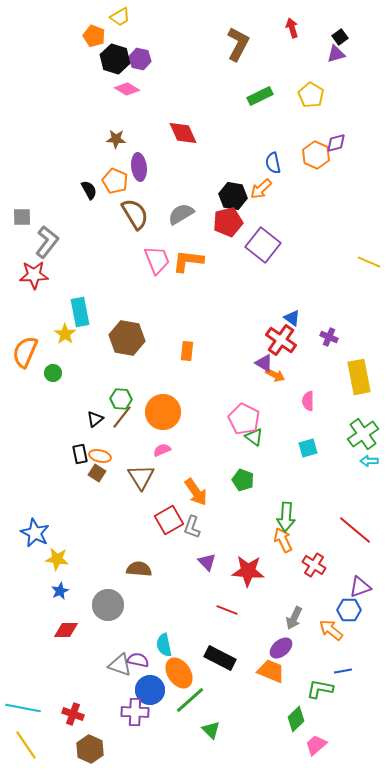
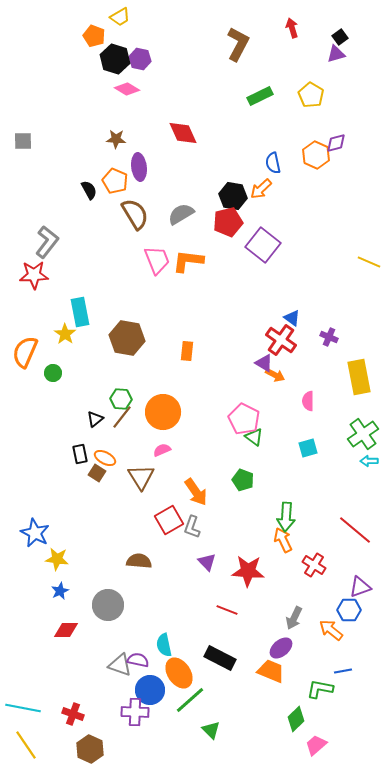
gray square at (22, 217): moved 1 px right, 76 px up
orange ellipse at (100, 456): moved 5 px right, 2 px down; rotated 15 degrees clockwise
brown semicircle at (139, 569): moved 8 px up
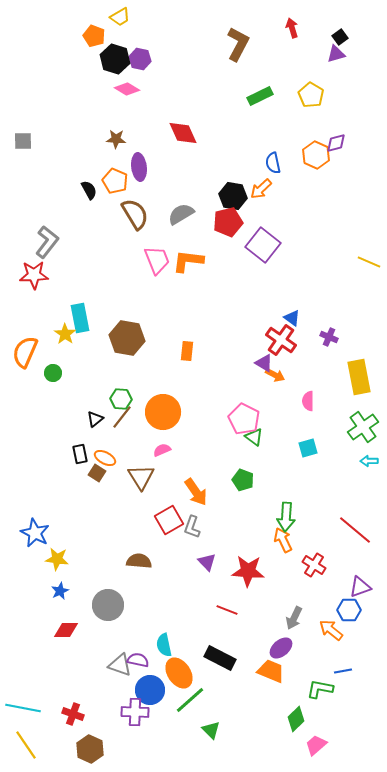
cyan rectangle at (80, 312): moved 6 px down
green cross at (363, 434): moved 7 px up
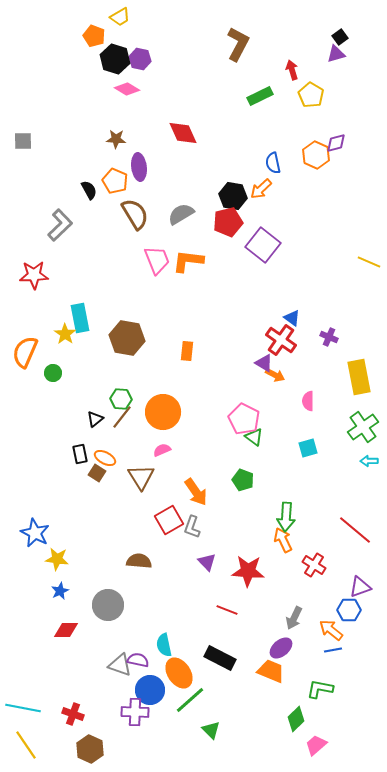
red arrow at (292, 28): moved 42 px down
gray L-shape at (47, 242): moved 13 px right, 17 px up; rotated 8 degrees clockwise
blue line at (343, 671): moved 10 px left, 21 px up
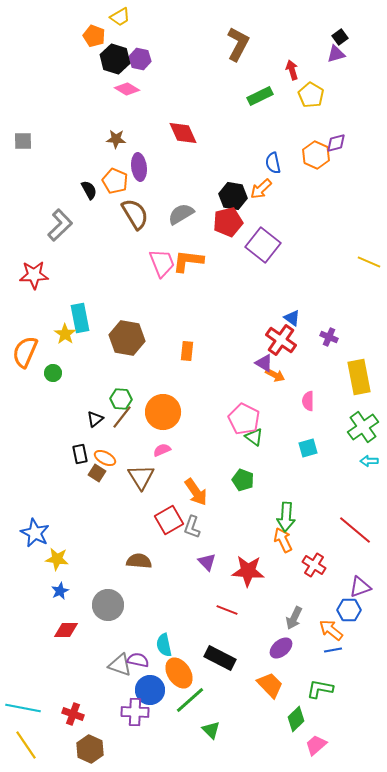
pink trapezoid at (157, 260): moved 5 px right, 3 px down
orange trapezoid at (271, 671): moved 1 px left, 14 px down; rotated 24 degrees clockwise
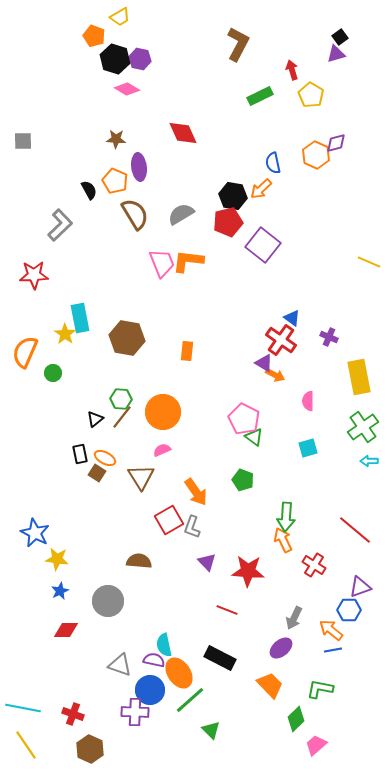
gray circle at (108, 605): moved 4 px up
purple semicircle at (138, 660): moved 16 px right
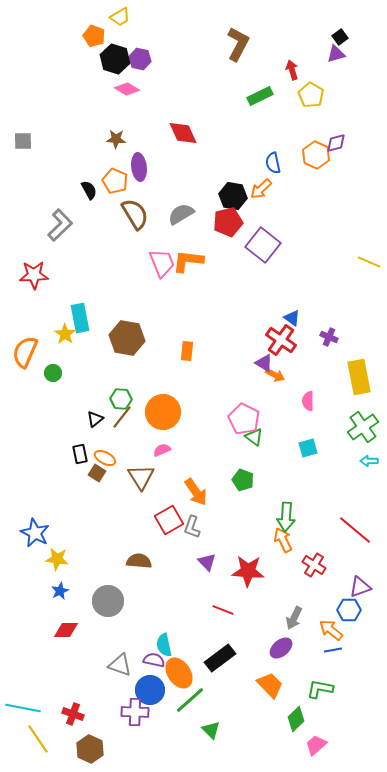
red line at (227, 610): moved 4 px left
black rectangle at (220, 658): rotated 64 degrees counterclockwise
yellow line at (26, 745): moved 12 px right, 6 px up
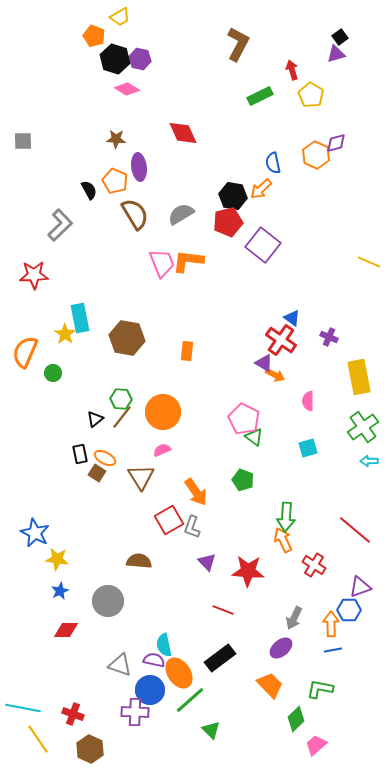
orange arrow at (331, 630): moved 6 px up; rotated 50 degrees clockwise
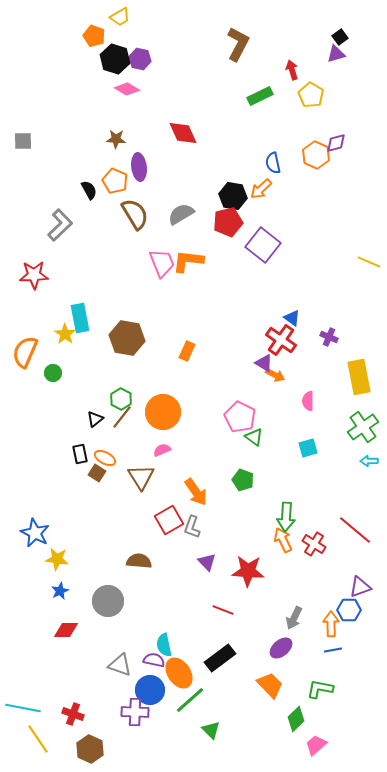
orange rectangle at (187, 351): rotated 18 degrees clockwise
green hexagon at (121, 399): rotated 25 degrees clockwise
pink pentagon at (244, 419): moved 4 px left, 2 px up
red cross at (314, 565): moved 21 px up
